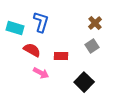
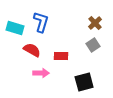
gray square: moved 1 px right, 1 px up
pink arrow: rotated 28 degrees counterclockwise
black square: rotated 30 degrees clockwise
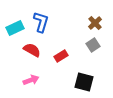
cyan rectangle: rotated 42 degrees counterclockwise
red rectangle: rotated 32 degrees counterclockwise
pink arrow: moved 10 px left, 7 px down; rotated 21 degrees counterclockwise
black square: rotated 30 degrees clockwise
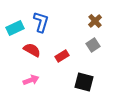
brown cross: moved 2 px up
red rectangle: moved 1 px right
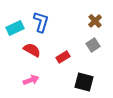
red rectangle: moved 1 px right, 1 px down
